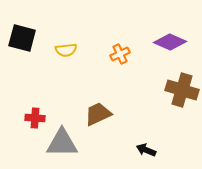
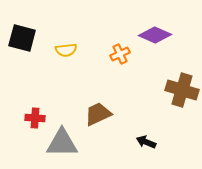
purple diamond: moved 15 px left, 7 px up
black arrow: moved 8 px up
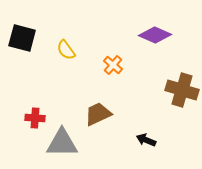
yellow semicircle: rotated 60 degrees clockwise
orange cross: moved 7 px left, 11 px down; rotated 24 degrees counterclockwise
black arrow: moved 2 px up
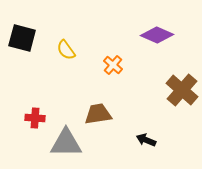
purple diamond: moved 2 px right
brown cross: rotated 24 degrees clockwise
brown trapezoid: rotated 16 degrees clockwise
gray triangle: moved 4 px right
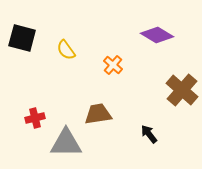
purple diamond: rotated 8 degrees clockwise
red cross: rotated 18 degrees counterclockwise
black arrow: moved 3 px right, 6 px up; rotated 30 degrees clockwise
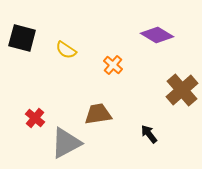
yellow semicircle: rotated 20 degrees counterclockwise
brown cross: rotated 8 degrees clockwise
red cross: rotated 36 degrees counterclockwise
gray triangle: rotated 28 degrees counterclockwise
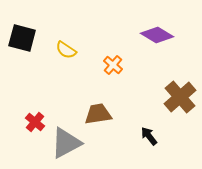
brown cross: moved 2 px left, 7 px down
red cross: moved 4 px down
black arrow: moved 2 px down
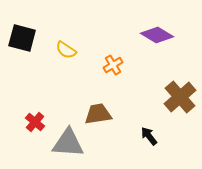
orange cross: rotated 18 degrees clockwise
gray triangle: moved 2 px right; rotated 32 degrees clockwise
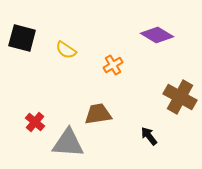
brown cross: rotated 20 degrees counterclockwise
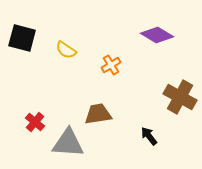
orange cross: moved 2 px left
